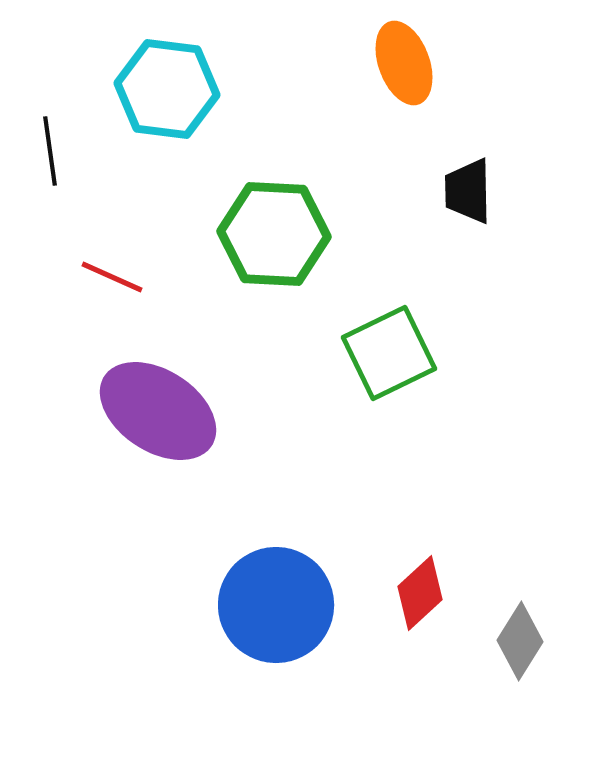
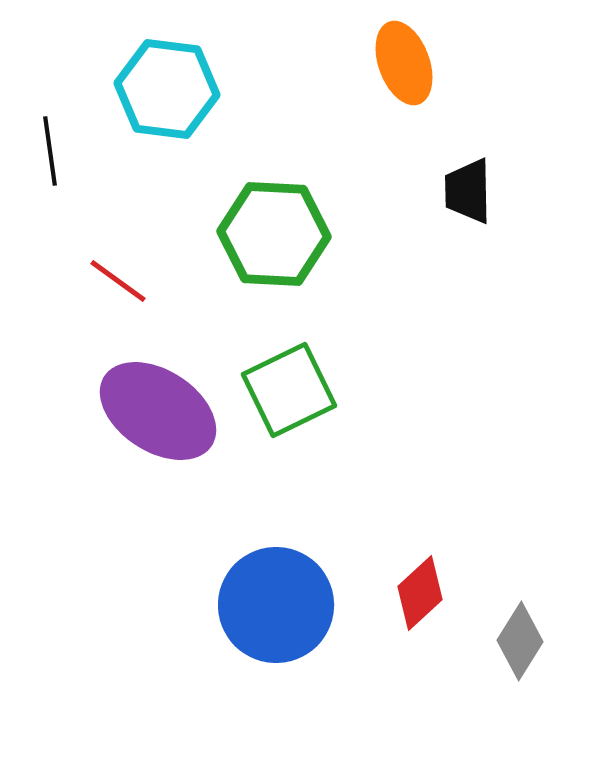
red line: moved 6 px right, 4 px down; rotated 12 degrees clockwise
green square: moved 100 px left, 37 px down
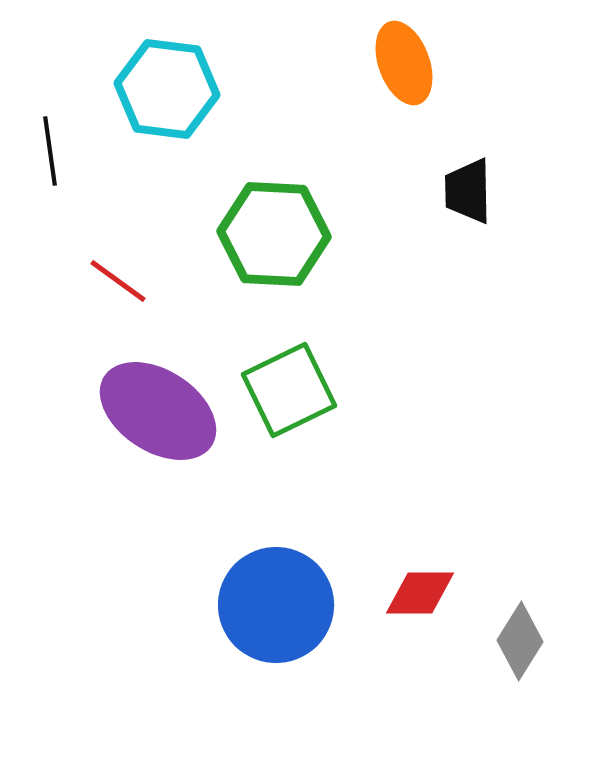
red diamond: rotated 42 degrees clockwise
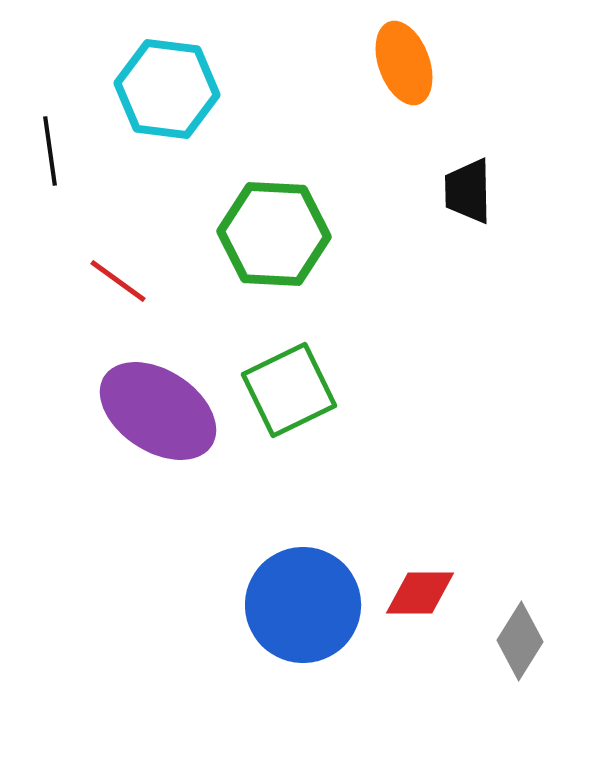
blue circle: moved 27 px right
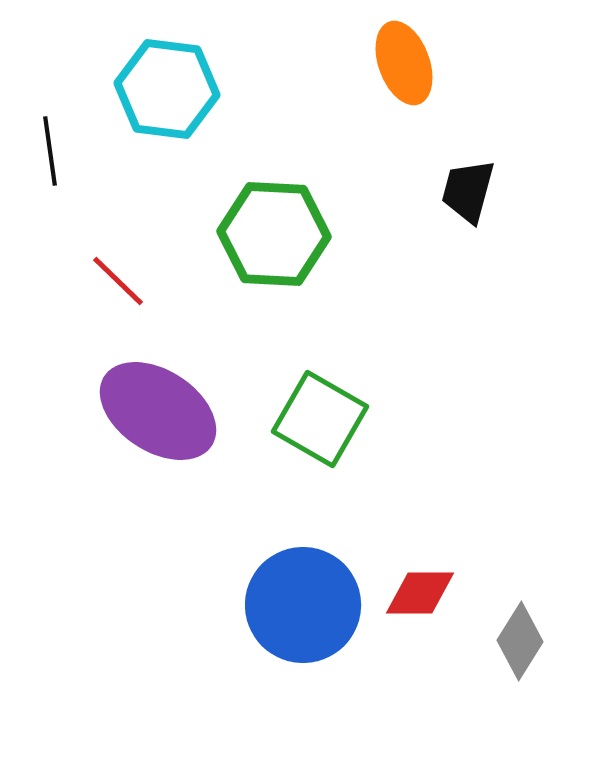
black trapezoid: rotated 16 degrees clockwise
red line: rotated 8 degrees clockwise
green square: moved 31 px right, 29 px down; rotated 34 degrees counterclockwise
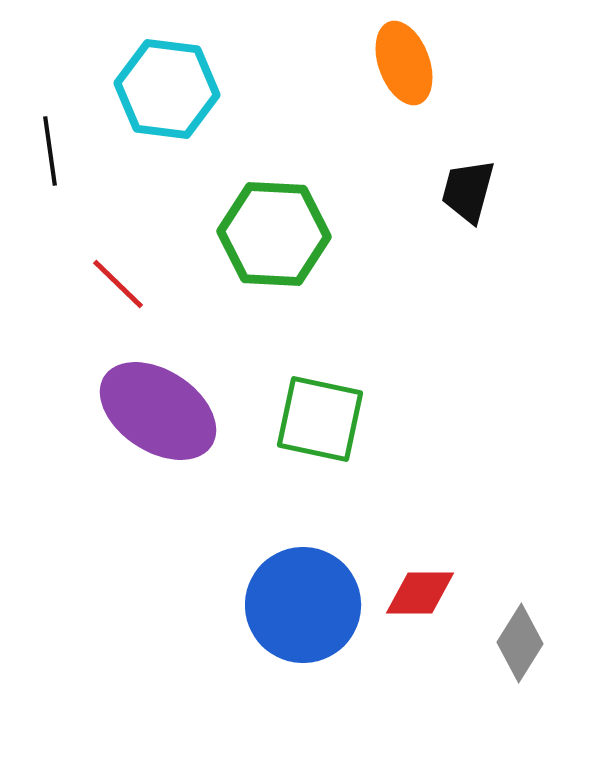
red line: moved 3 px down
green square: rotated 18 degrees counterclockwise
gray diamond: moved 2 px down
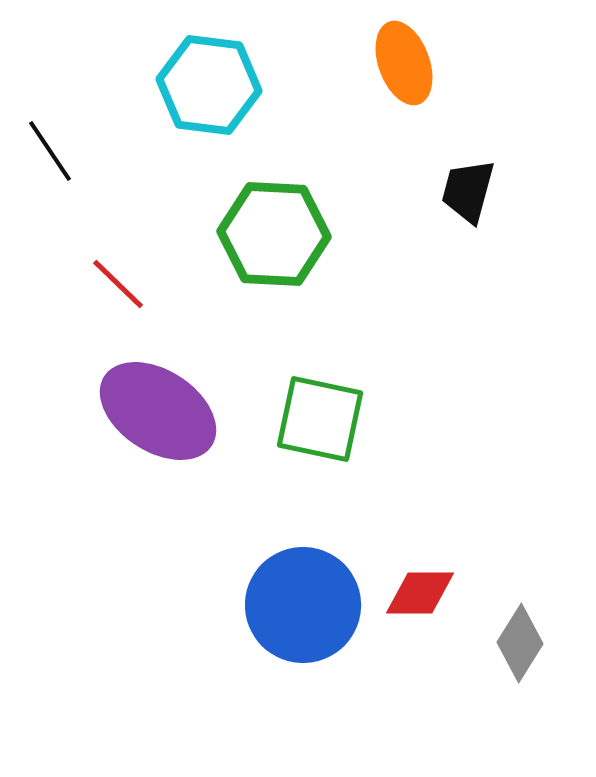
cyan hexagon: moved 42 px right, 4 px up
black line: rotated 26 degrees counterclockwise
